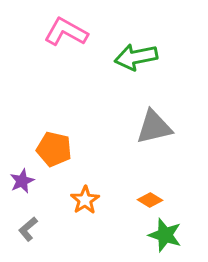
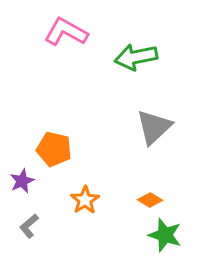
gray triangle: rotated 30 degrees counterclockwise
gray L-shape: moved 1 px right, 3 px up
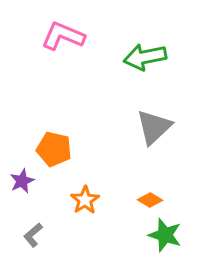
pink L-shape: moved 3 px left, 4 px down; rotated 6 degrees counterclockwise
green arrow: moved 9 px right
gray L-shape: moved 4 px right, 9 px down
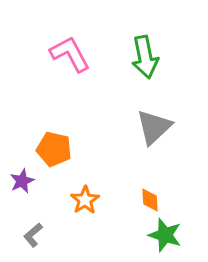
pink L-shape: moved 7 px right, 18 px down; rotated 39 degrees clockwise
green arrow: rotated 90 degrees counterclockwise
orange diamond: rotated 55 degrees clockwise
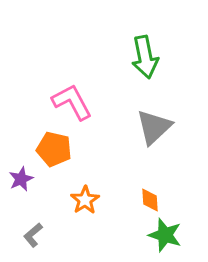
pink L-shape: moved 2 px right, 48 px down
purple star: moved 1 px left, 2 px up
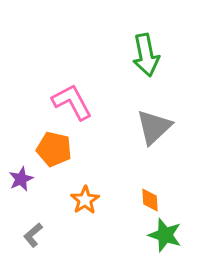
green arrow: moved 1 px right, 2 px up
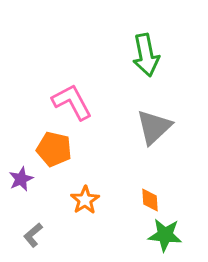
green star: rotated 12 degrees counterclockwise
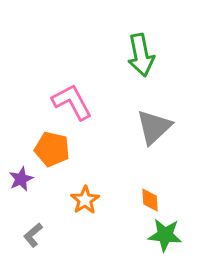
green arrow: moved 5 px left
orange pentagon: moved 2 px left
